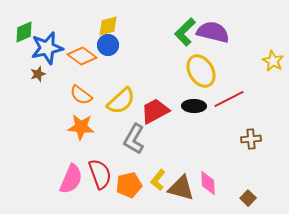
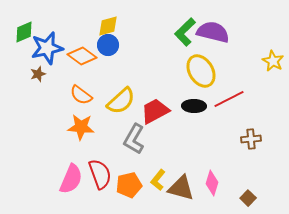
pink diamond: moved 4 px right; rotated 20 degrees clockwise
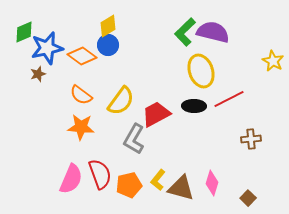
yellow diamond: rotated 15 degrees counterclockwise
yellow ellipse: rotated 12 degrees clockwise
yellow semicircle: rotated 12 degrees counterclockwise
red trapezoid: moved 1 px right, 3 px down
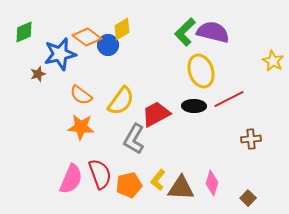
yellow diamond: moved 14 px right, 3 px down
blue star: moved 13 px right, 6 px down
orange diamond: moved 5 px right, 19 px up
brown triangle: rotated 12 degrees counterclockwise
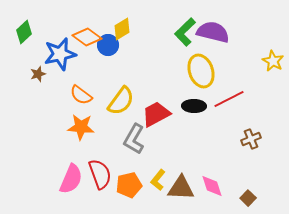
green diamond: rotated 20 degrees counterclockwise
brown cross: rotated 18 degrees counterclockwise
pink diamond: moved 3 px down; rotated 35 degrees counterclockwise
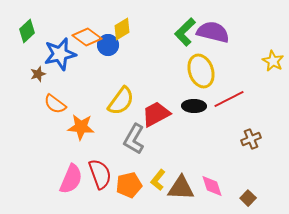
green diamond: moved 3 px right, 1 px up
orange semicircle: moved 26 px left, 9 px down
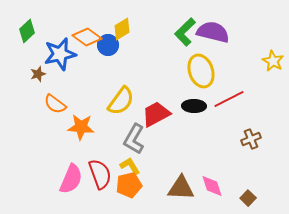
yellow L-shape: moved 28 px left, 14 px up; rotated 110 degrees clockwise
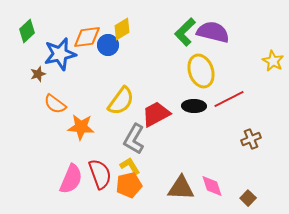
orange diamond: rotated 44 degrees counterclockwise
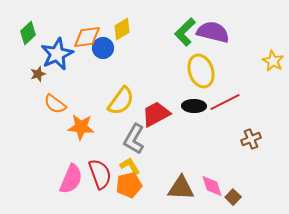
green diamond: moved 1 px right, 2 px down
blue circle: moved 5 px left, 3 px down
blue star: moved 3 px left; rotated 12 degrees counterclockwise
red line: moved 4 px left, 3 px down
brown square: moved 15 px left, 1 px up
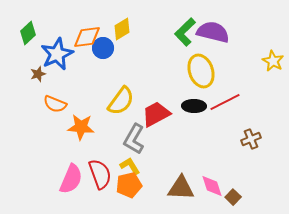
orange semicircle: rotated 15 degrees counterclockwise
